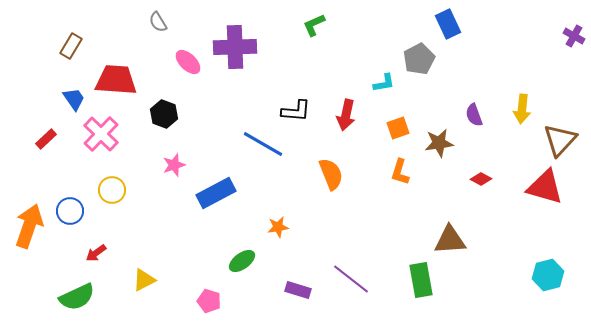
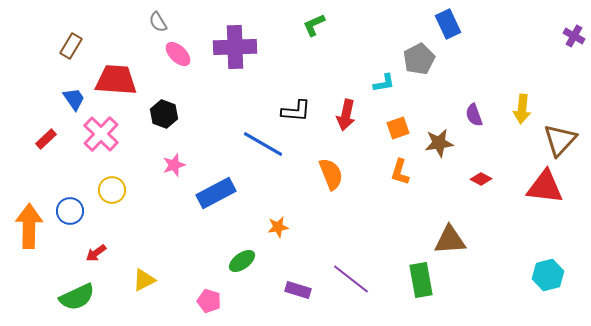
pink ellipse at (188, 62): moved 10 px left, 8 px up
red triangle at (545, 187): rotated 9 degrees counterclockwise
orange arrow at (29, 226): rotated 18 degrees counterclockwise
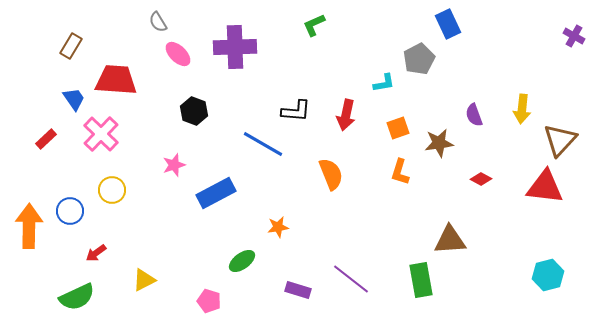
black hexagon at (164, 114): moved 30 px right, 3 px up
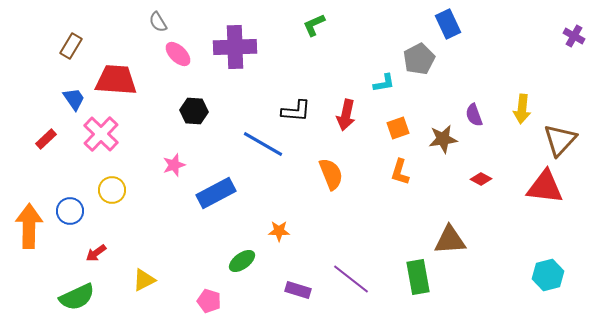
black hexagon at (194, 111): rotated 16 degrees counterclockwise
brown star at (439, 143): moved 4 px right, 4 px up
orange star at (278, 227): moved 1 px right, 4 px down; rotated 10 degrees clockwise
green rectangle at (421, 280): moved 3 px left, 3 px up
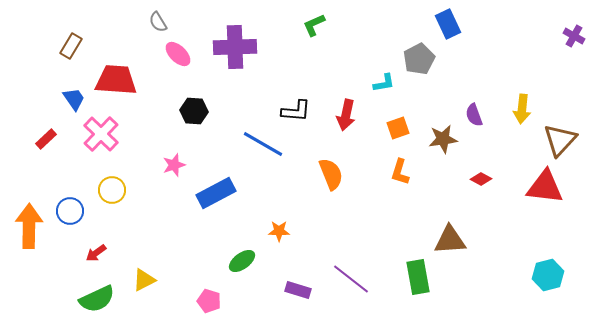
green semicircle at (77, 297): moved 20 px right, 2 px down
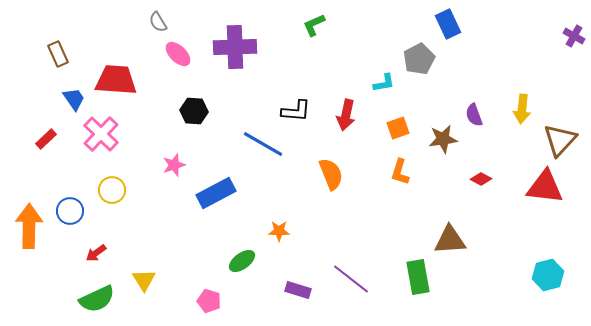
brown rectangle at (71, 46): moved 13 px left, 8 px down; rotated 55 degrees counterclockwise
yellow triangle at (144, 280): rotated 35 degrees counterclockwise
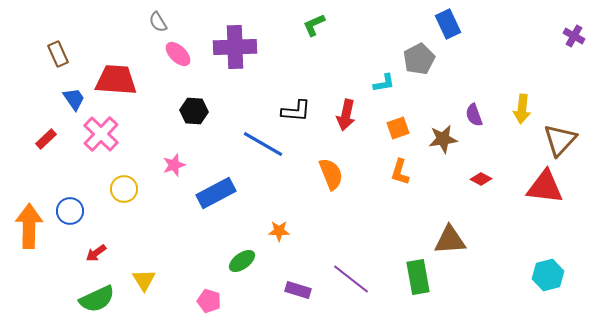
yellow circle at (112, 190): moved 12 px right, 1 px up
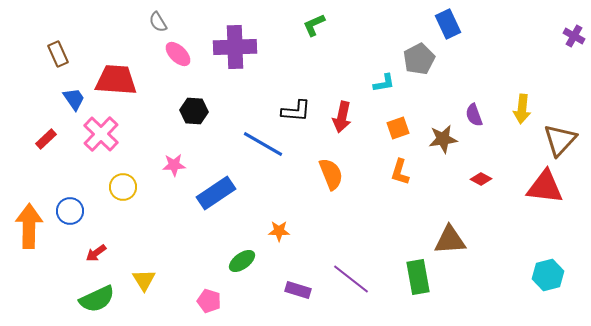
red arrow at (346, 115): moved 4 px left, 2 px down
pink star at (174, 165): rotated 15 degrees clockwise
yellow circle at (124, 189): moved 1 px left, 2 px up
blue rectangle at (216, 193): rotated 6 degrees counterclockwise
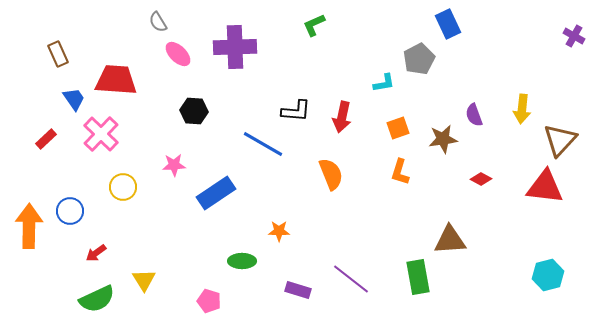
green ellipse at (242, 261): rotated 36 degrees clockwise
